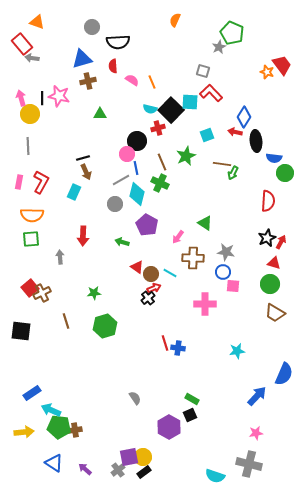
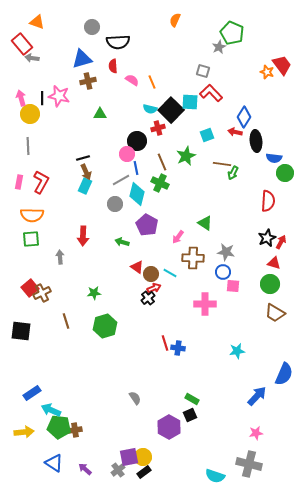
cyan rectangle at (74, 192): moved 11 px right, 6 px up
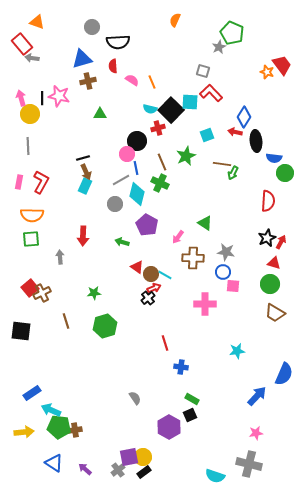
cyan line at (170, 273): moved 5 px left, 2 px down
blue cross at (178, 348): moved 3 px right, 19 px down
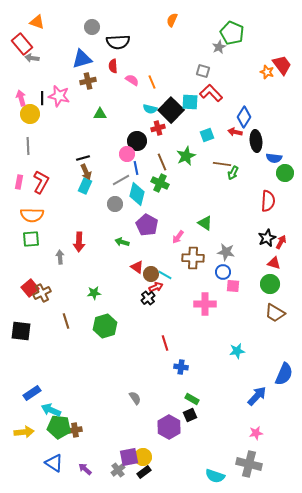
orange semicircle at (175, 20): moved 3 px left
red arrow at (83, 236): moved 4 px left, 6 px down
red arrow at (154, 288): moved 2 px right, 1 px up
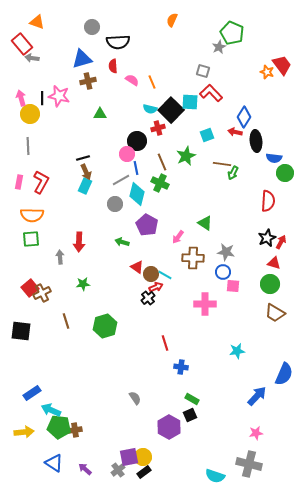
green star at (94, 293): moved 11 px left, 9 px up
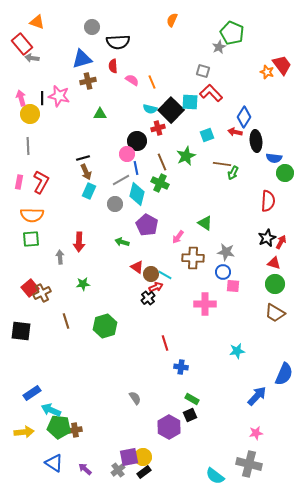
cyan rectangle at (85, 186): moved 4 px right, 5 px down
green circle at (270, 284): moved 5 px right
cyan semicircle at (215, 476): rotated 18 degrees clockwise
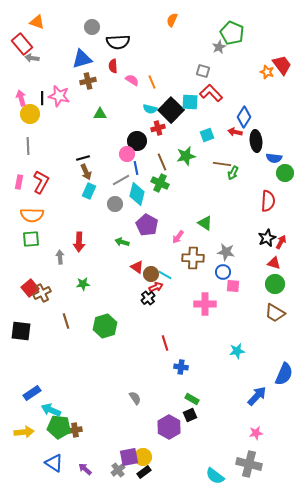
green star at (186, 156): rotated 12 degrees clockwise
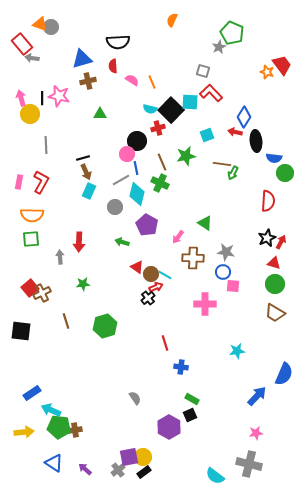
orange triangle at (37, 22): moved 3 px right, 2 px down
gray circle at (92, 27): moved 41 px left
gray line at (28, 146): moved 18 px right, 1 px up
gray circle at (115, 204): moved 3 px down
